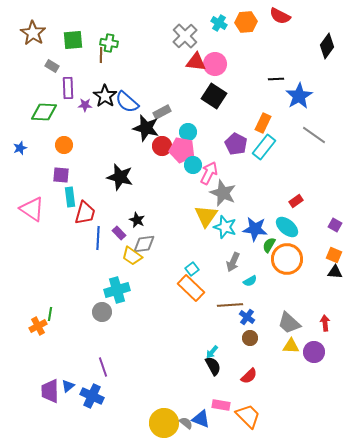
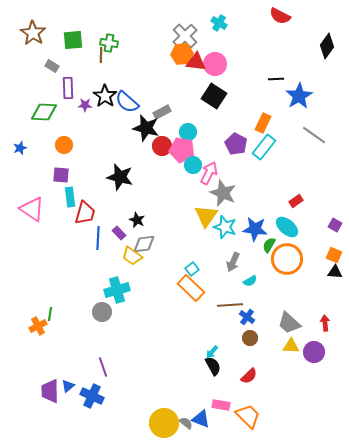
orange hexagon at (246, 22): moved 64 px left, 32 px down
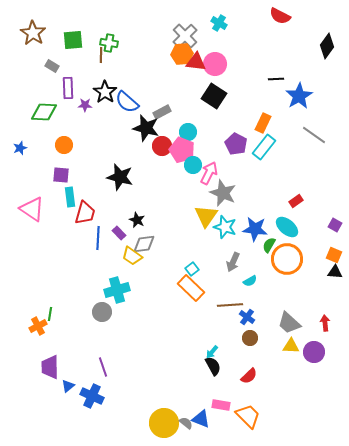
black star at (105, 96): moved 4 px up
pink pentagon at (182, 150): rotated 10 degrees clockwise
purple trapezoid at (50, 391): moved 24 px up
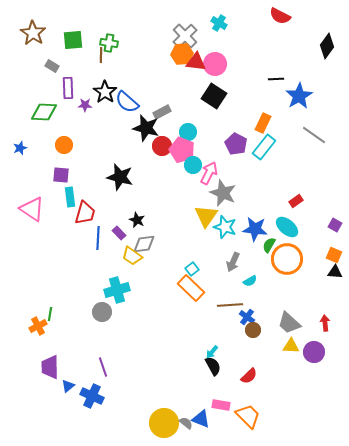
brown circle at (250, 338): moved 3 px right, 8 px up
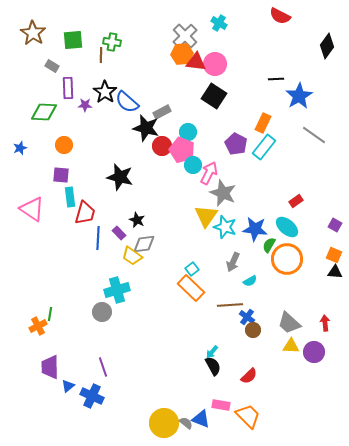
green cross at (109, 43): moved 3 px right, 1 px up
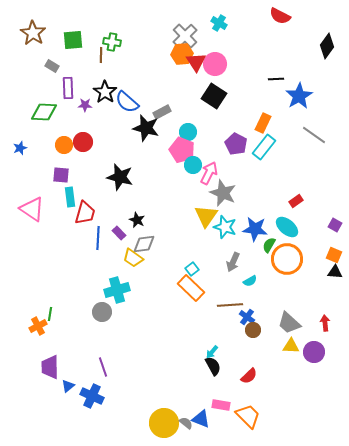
red triangle at (196, 62): rotated 50 degrees clockwise
red circle at (162, 146): moved 79 px left, 4 px up
yellow trapezoid at (132, 256): moved 1 px right, 2 px down
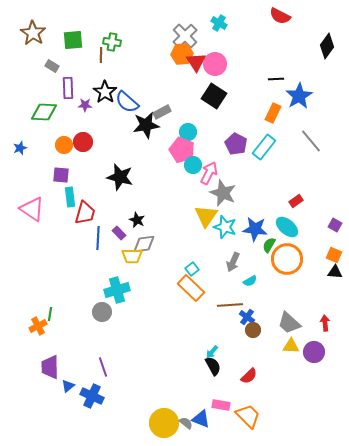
orange rectangle at (263, 123): moved 10 px right, 10 px up
black star at (146, 128): moved 3 px up; rotated 24 degrees counterclockwise
gray line at (314, 135): moved 3 px left, 6 px down; rotated 15 degrees clockwise
yellow trapezoid at (133, 258): moved 1 px left, 2 px up; rotated 35 degrees counterclockwise
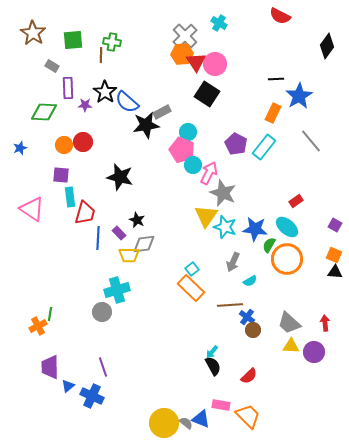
black square at (214, 96): moved 7 px left, 2 px up
yellow trapezoid at (132, 256): moved 3 px left, 1 px up
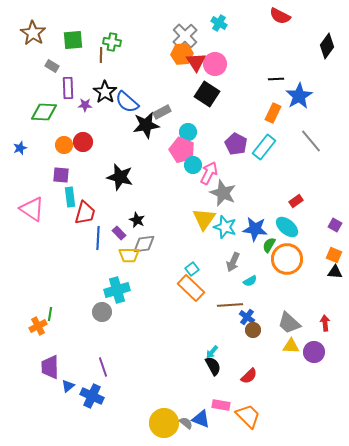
yellow triangle at (206, 216): moved 2 px left, 3 px down
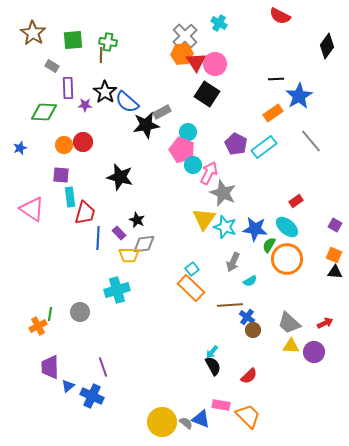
green cross at (112, 42): moved 4 px left
orange rectangle at (273, 113): rotated 30 degrees clockwise
cyan rectangle at (264, 147): rotated 15 degrees clockwise
gray circle at (102, 312): moved 22 px left
red arrow at (325, 323): rotated 70 degrees clockwise
yellow circle at (164, 423): moved 2 px left, 1 px up
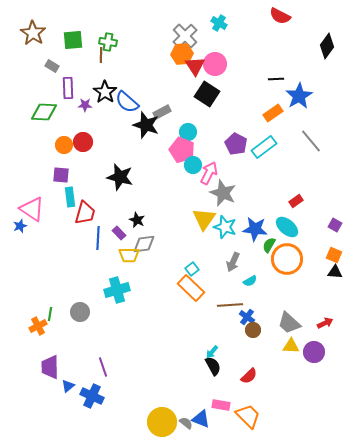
red triangle at (196, 62): moved 1 px left, 4 px down
black star at (146, 125): rotated 28 degrees clockwise
blue star at (20, 148): moved 78 px down
